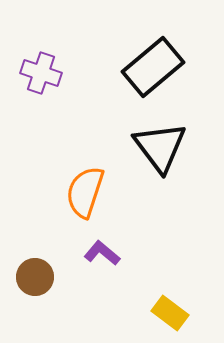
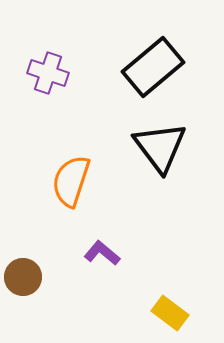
purple cross: moved 7 px right
orange semicircle: moved 14 px left, 11 px up
brown circle: moved 12 px left
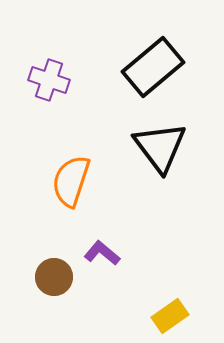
purple cross: moved 1 px right, 7 px down
brown circle: moved 31 px right
yellow rectangle: moved 3 px down; rotated 72 degrees counterclockwise
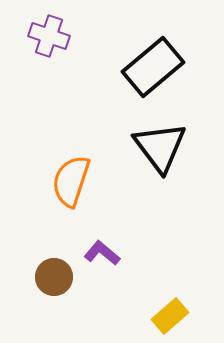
purple cross: moved 44 px up
yellow rectangle: rotated 6 degrees counterclockwise
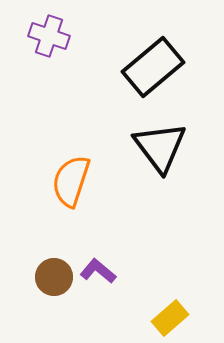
purple L-shape: moved 4 px left, 18 px down
yellow rectangle: moved 2 px down
